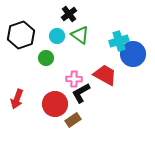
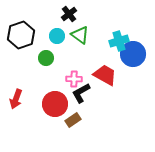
red arrow: moved 1 px left
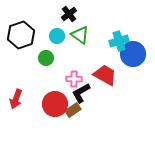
brown rectangle: moved 10 px up
